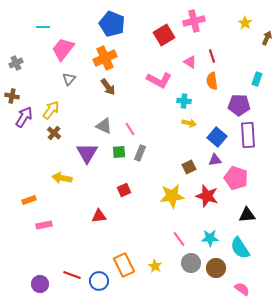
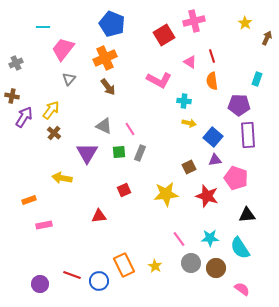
blue square at (217, 137): moved 4 px left
yellow star at (172, 196): moved 6 px left, 2 px up
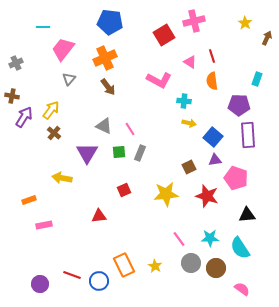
blue pentagon at (112, 24): moved 2 px left, 2 px up; rotated 15 degrees counterclockwise
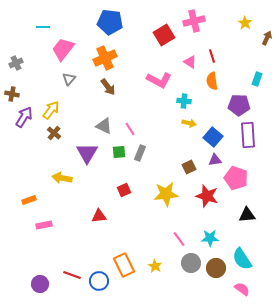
brown cross at (12, 96): moved 2 px up
cyan semicircle at (240, 248): moved 2 px right, 11 px down
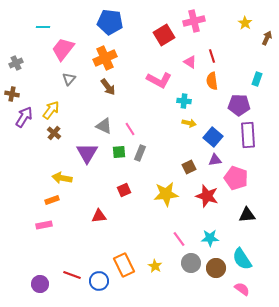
orange rectangle at (29, 200): moved 23 px right
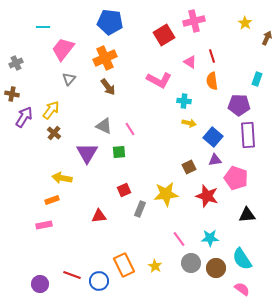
gray rectangle at (140, 153): moved 56 px down
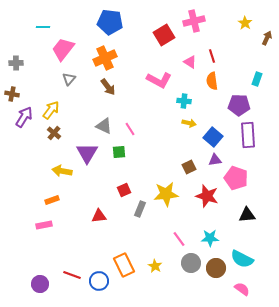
gray cross at (16, 63): rotated 24 degrees clockwise
yellow arrow at (62, 178): moved 7 px up
cyan semicircle at (242, 259): rotated 30 degrees counterclockwise
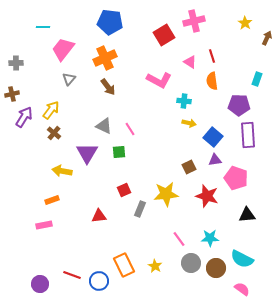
brown cross at (12, 94): rotated 24 degrees counterclockwise
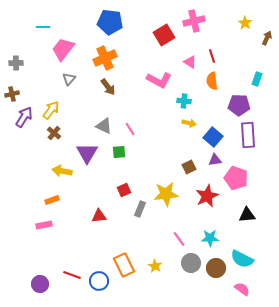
red star at (207, 196): rotated 30 degrees clockwise
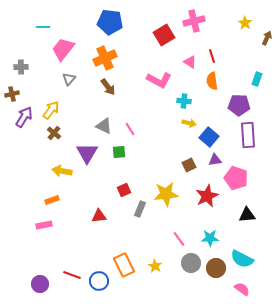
gray cross at (16, 63): moved 5 px right, 4 px down
blue square at (213, 137): moved 4 px left
brown square at (189, 167): moved 2 px up
